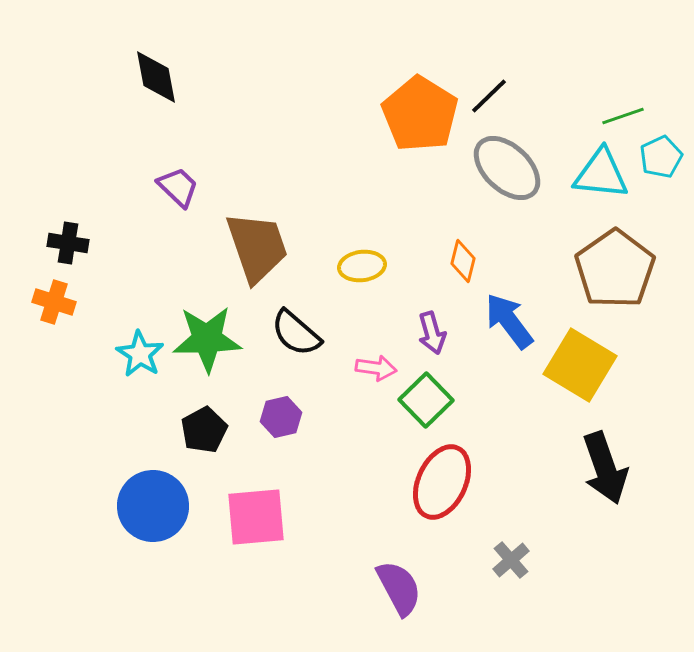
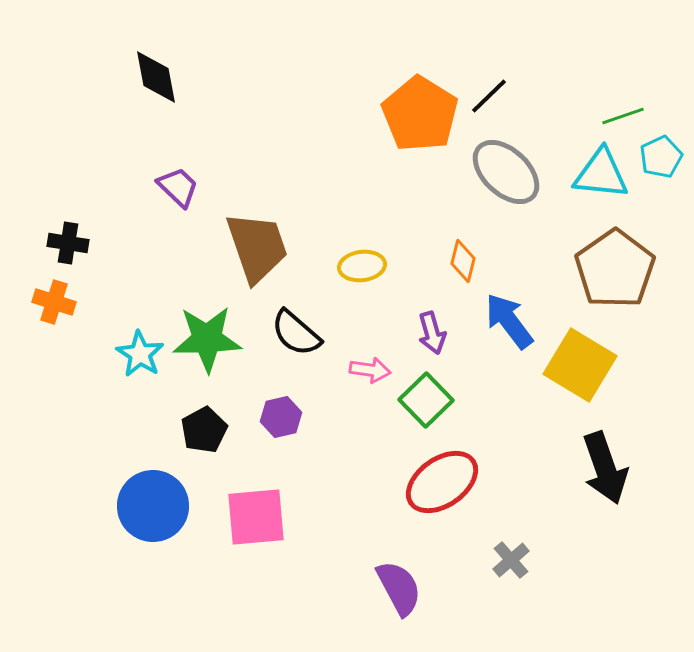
gray ellipse: moved 1 px left, 4 px down
pink arrow: moved 6 px left, 2 px down
red ellipse: rotated 30 degrees clockwise
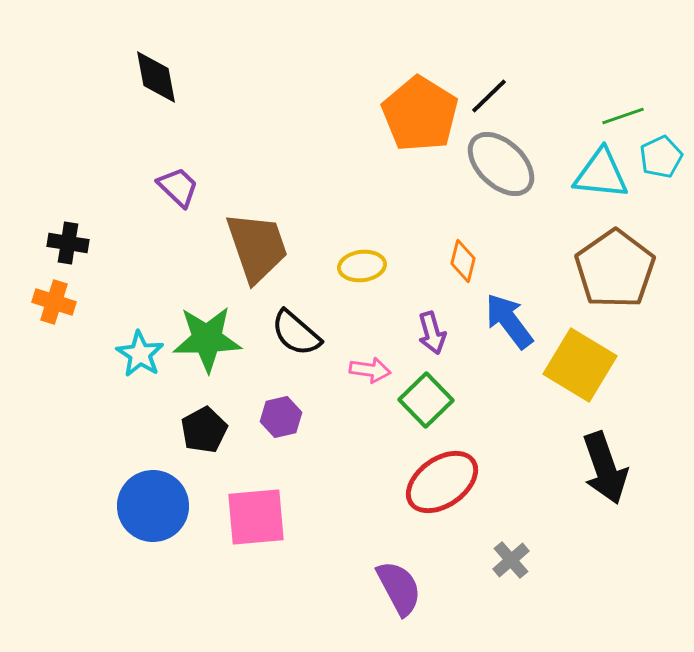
gray ellipse: moved 5 px left, 8 px up
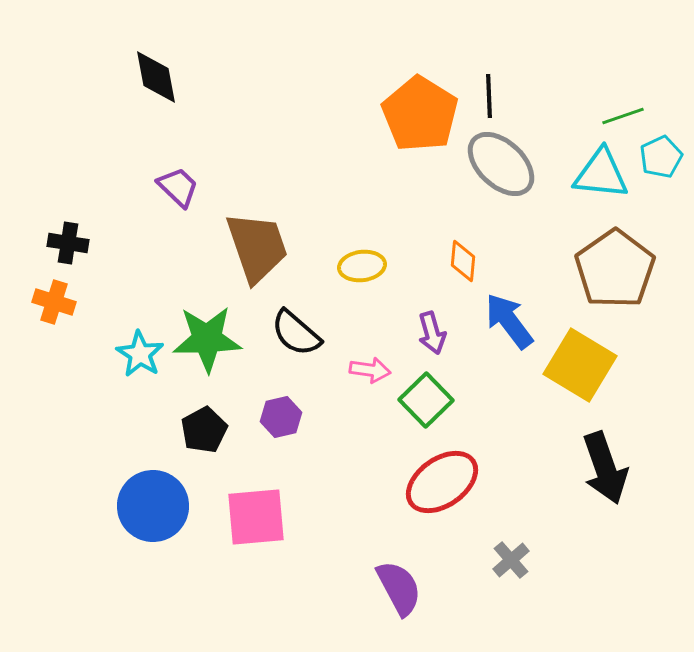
black line: rotated 48 degrees counterclockwise
orange diamond: rotated 9 degrees counterclockwise
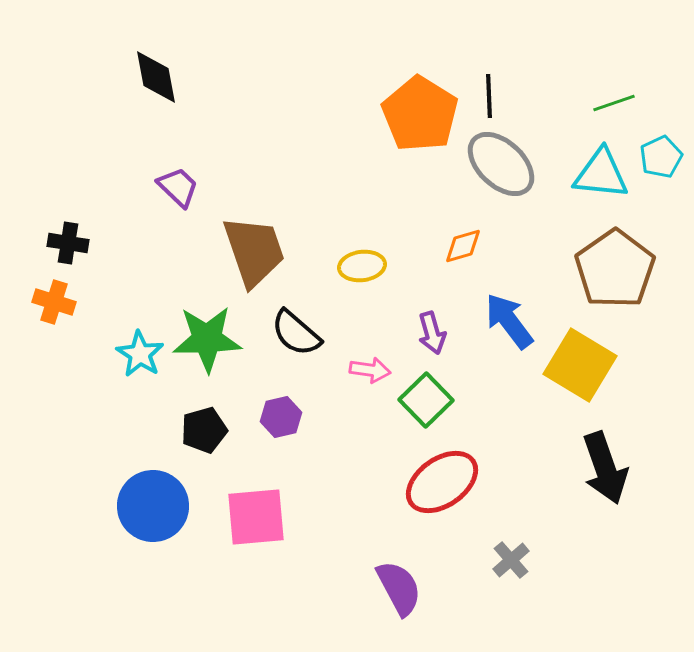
green line: moved 9 px left, 13 px up
brown trapezoid: moved 3 px left, 4 px down
orange diamond: moved 15 px up; rotated 69 degrees clockwise
black pentagon: rotated 12 degrees clockwise
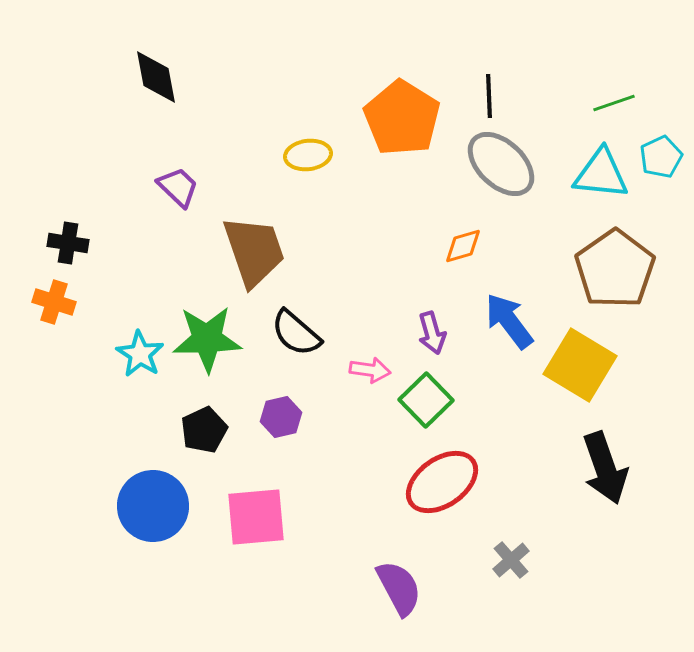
orange pentagon: moved 18 px left, 4 px down
yellow ellipse: moved 54 px left, 111 px up
black pentagon: rotated 9 degrees counterclockwise
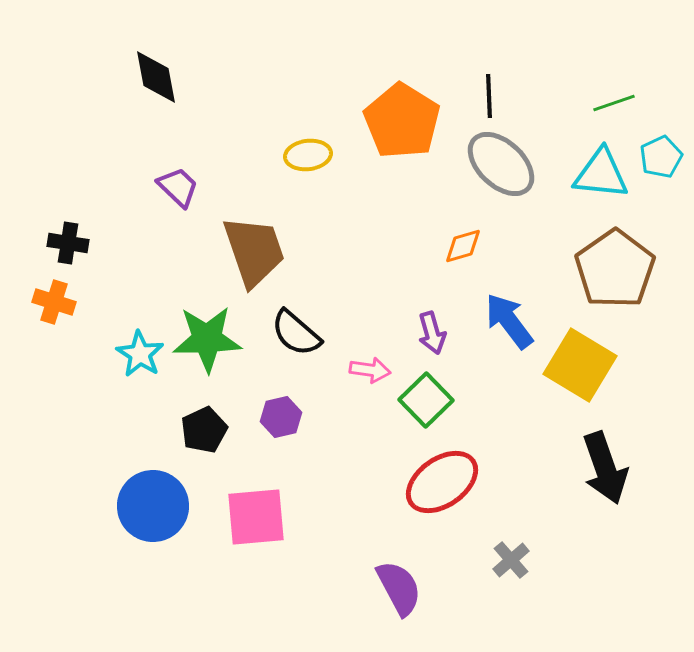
orange pentagon: moved 3 px down
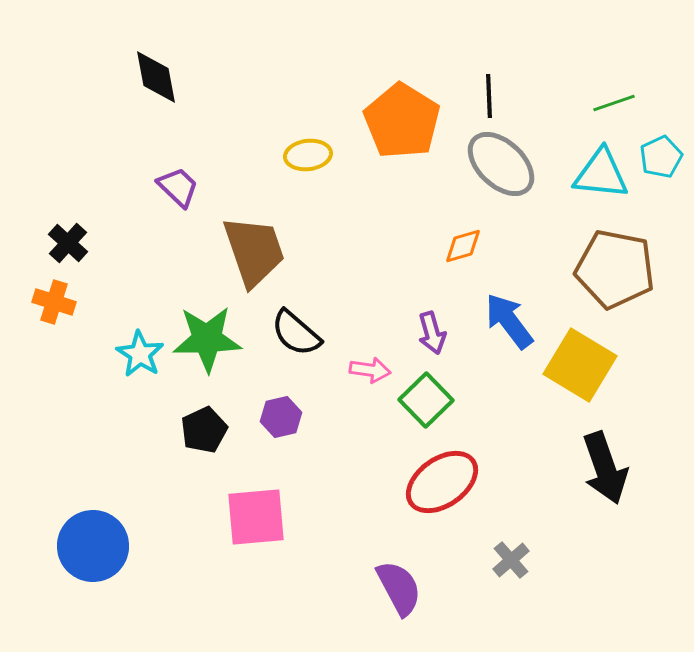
black cross: rotated 33 degrees clockwise
brown pentagon: rotated 26 degrees counterclockwise
blue circle: moved 60 px left, 40 px down
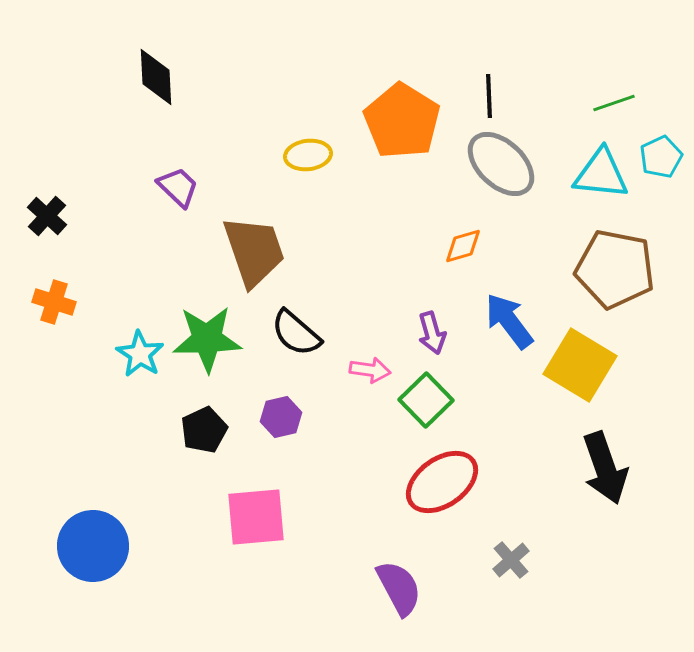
black diamond: rotated 8 degrees clockwise
black cross: moved 21 px left, 27 px up
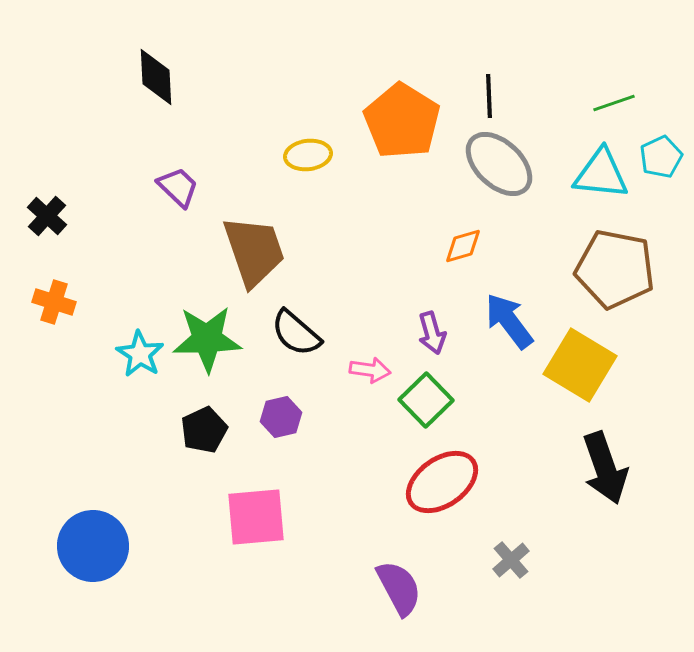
gray ellipse: moved 2 px left
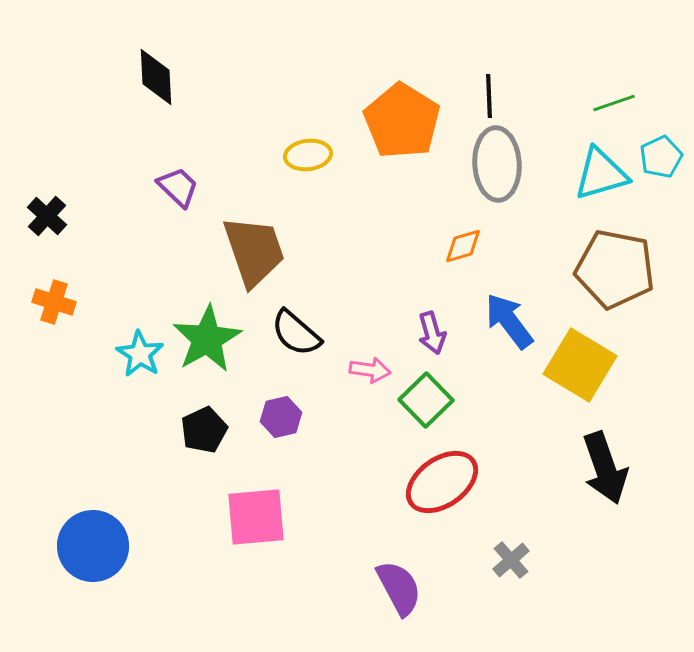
gray ellipse: moved 2 px left; rotated 44 degrees clockwise
cyan triangle: rotated 22 degrees counterclockwise
green star: rotated 28 degrees counterclockwise
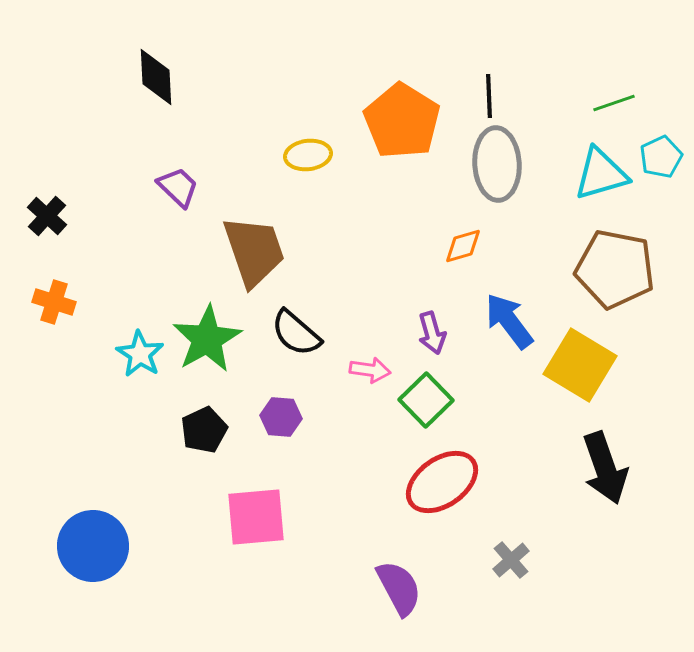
purple hexagon: rotated 18 degrees clockwise
